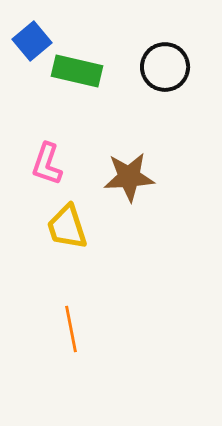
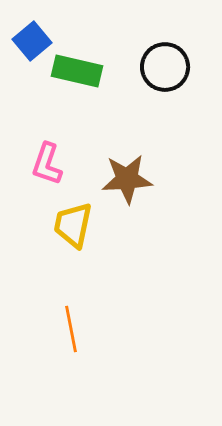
brown star: moved 2 px left, 2 px down
yellow trapezoid: moved 6 px right, 2 px up; rotated 30 degrees clockwise
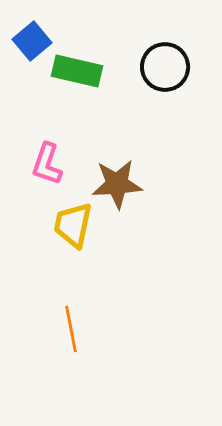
brown star: moved 10 px left, 5 px down
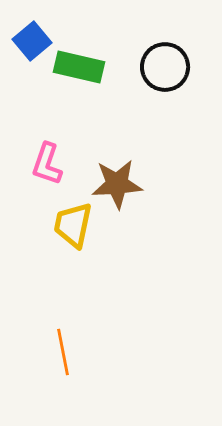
green rectangle: moved 2 px right, 4 px up
orange line: moved 8 px left, 23 px down
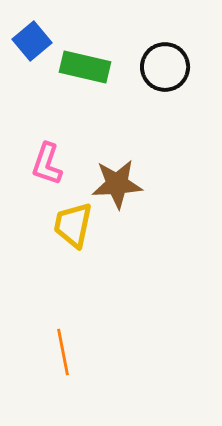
green rectangle: moved 6 px right
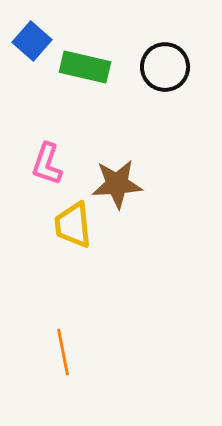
blue square: rotated 9 degrees counterclockwise
yellow trapezoid: rotated 18 degrees counterclockwise
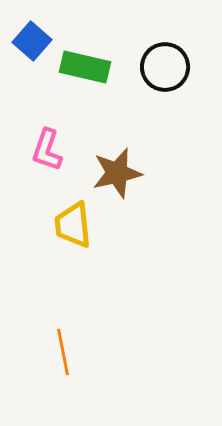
pink L-shape: moved 14 px up
brown star: moved 11 px up; rotated 9 degrees counterclockwise
